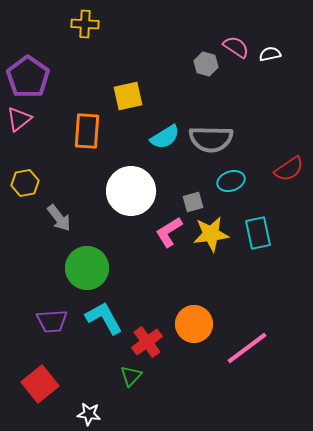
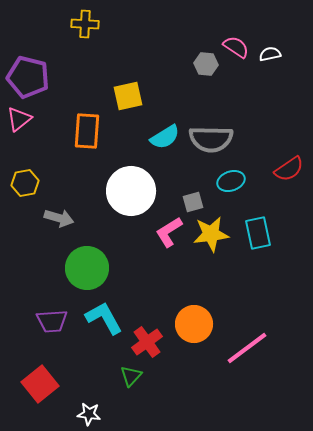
gray hexagon: rotated 10 degrees counterclockwise
purple pentagon: rotated 21 degrees counterclockwise
gray arrow: rotated 36 degrees counterclockwise
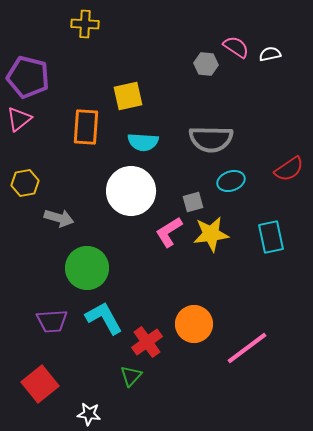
orange rectangle: moved 1 px left, 4 px up
cyan semicircle: moved 22 px left, 5 px down; rotated 36 degrees clockwise
cyan rectangle: moved 13 px right, 4 px down
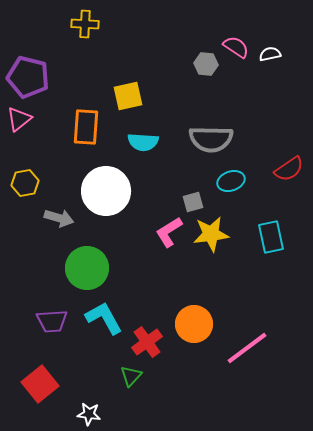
white circle: moved 25 px left
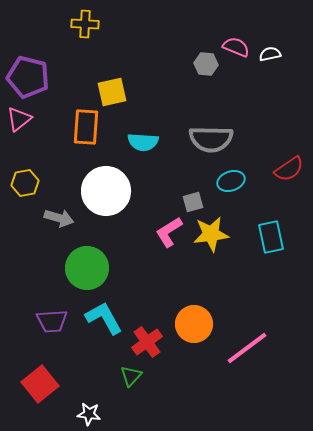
pink semicircle: rotated 12 degrees counterclockwise
yellow square: moved 16 px left, 4 px up
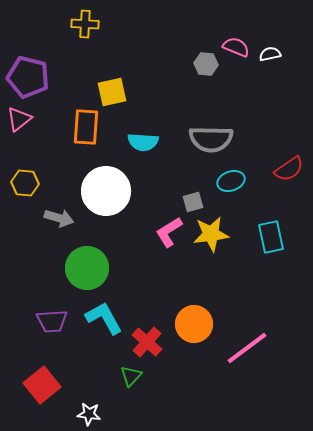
yellow hexagon: rotated 16 degrees clockwise
red cross: rotated 12 degrees counterclockwise
red square: moved 2 px right, 1 px down
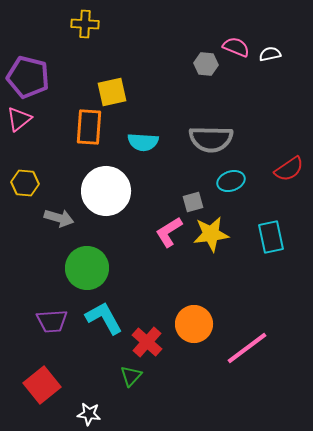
orange rectangle: moved 3 px right
